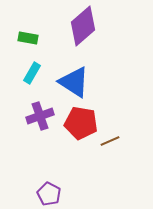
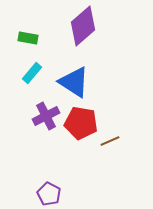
cyan rectangle: rotated 10 degrees clockwise
purple cross: moved 6 px right; rotated 8 degrees counterclockwise
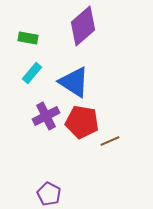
red pentagon: moved 1 px right, 1 px up
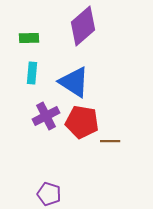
green rectangle: moved 1 px right; rotated 12 degrees counterclockwise
cyan rectangle: rotated 35 degrees counterclockwise
brown line: rotated 24 degrees clockwise
purple pentagon: rotated 10 degrees counterclockwise
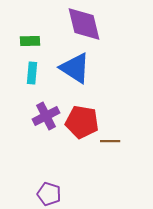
purple diamond: moved 1 px right, 2 px up; rotated 63 degrees counterclockwise
green rectangle: moved 1 px right, 3 px down
blue triangle: moved 1 px right, 14 px up
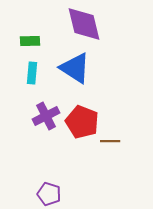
red pentagon: rotated 12 degrees clockwise
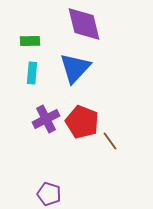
blue triangle: rotated 40 degrees clockwise
purple cross: moved 3 px down
brown line: rotated 54 degrees clockwise
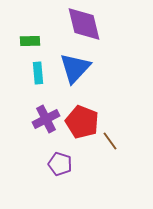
cyan rectangle: moved 6 px right; rotated 10 degrees counterclockwise
purple pentagon: moved 11 px right, 30 px up
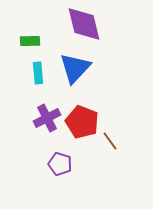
purple cross: moved 1 px right, 1 px up
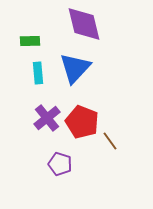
purple cross: rotated 12 degrees counterclockwise
